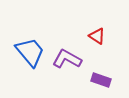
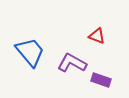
red triangle: rotated 12 degrees counterclockwise
purple L-shape: moved 5 px right, 4 px down
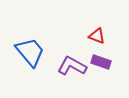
purple L-shape: moved 3 px down
purple rectangle: moved 18 px up
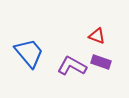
blue trapezoid: moved 1 px left, 1 px down
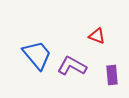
blue trapezoid: moved 8 px right, 2 px down
purple rectangle: moved 11 px right, 13 px down; rotated 66 degrees clockwise
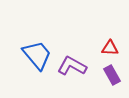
red triangle: moved 13 px right, 12 px down; rotated 18 degrees counterclockwise
purple rectangle: rotated 24 degrees counterclockwise
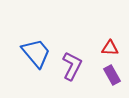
blue trapezoid: moved 1 px left, 2 px up
purple L-shape: rotated 88 degrees clockwise
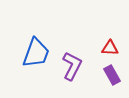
blue trapezoid: rotated 60 degrees clockwise
